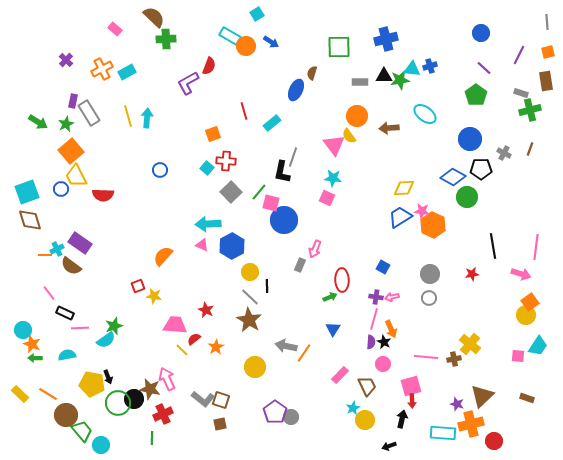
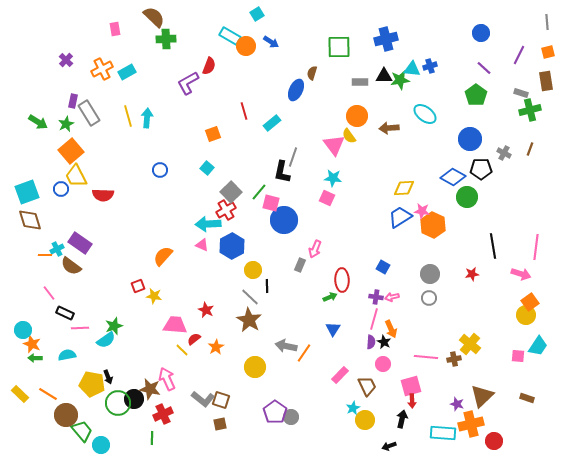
pink rectangle at (115, 29): rotated 40 degrees clockwise
red cross at (226, 161): moved 49 px down; rotated 36 degrees counterclockwise
yellow circle at (250, 272): moved 3 px right, 2 px up
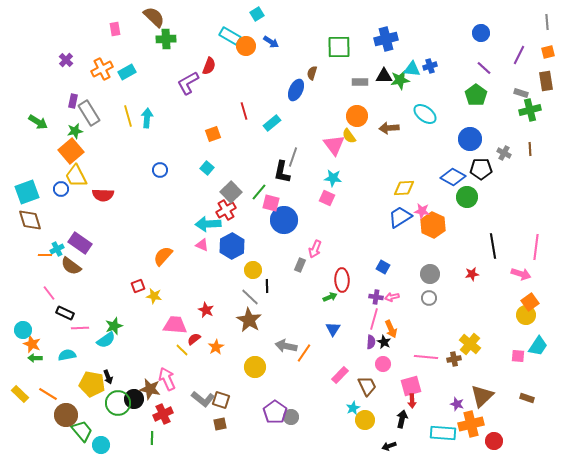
green star at (66, 124): moved 9 px right, 7 px down; rotated 14 degrees clockwise
brown line at (530, 149): rotated 24 degrees counterclockwise
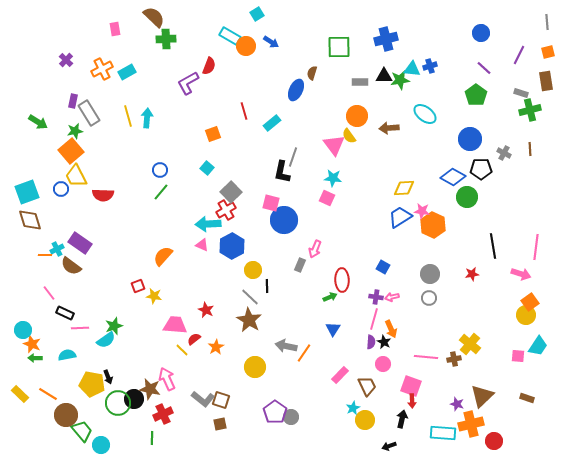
green line at (259, 192): moved 98 px left
pink square at (411, 386): rotated 35 degrees clockwise
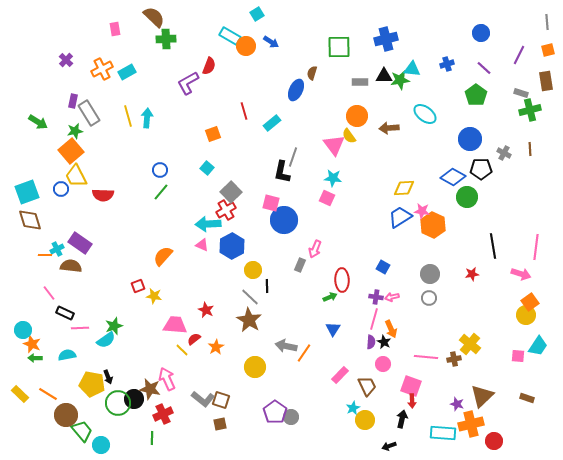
orange square at (548, 52): moved 2 px up
blue cross at (430, 66): moved 17 px right, 2 px up
brown semicircle at (71, 266): rotated 150 degrees clockwise
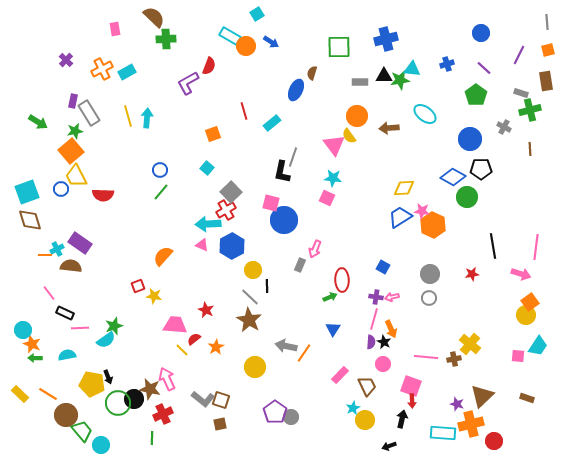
gray cross at (504, 153): moved 26 px up
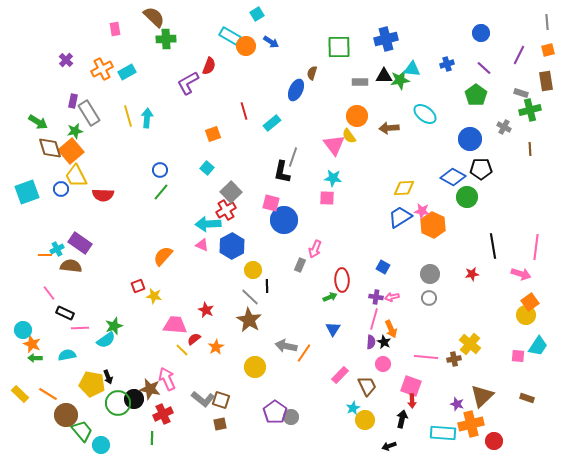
pink square at (327, 198): rotated 21 degrees counterclockwise
brown diamond at (30, 220): moved 20 px right, 72 px up
